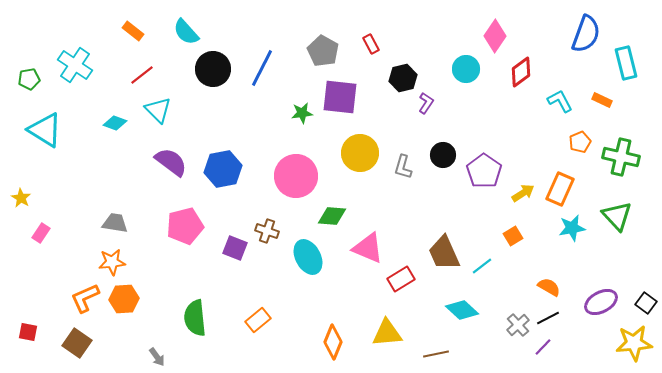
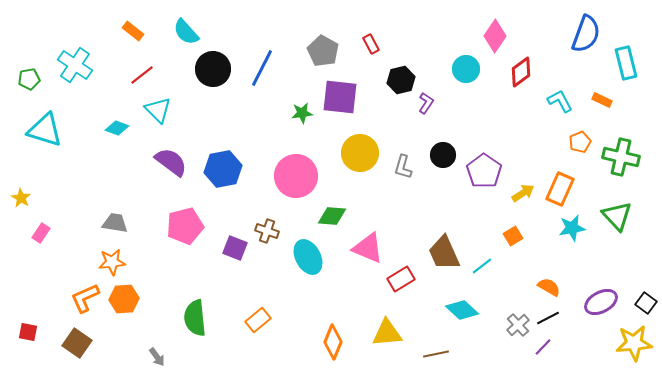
black hexagon at (403, 78): moved 2 px left, 2 px down
cyan diamond at (115, 123): moved 2 px right, 5 px down
cyan triangle at (45, 130): rotated 15 degrees counterclockwise
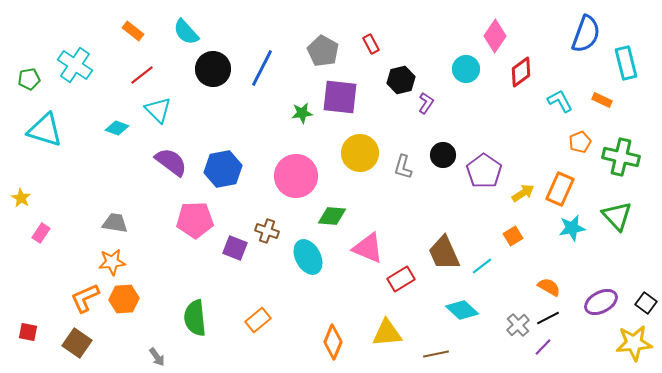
pink pentagon at (185, 226): moved 10 px right, 6 px up; rotated 12 degrees clockwise
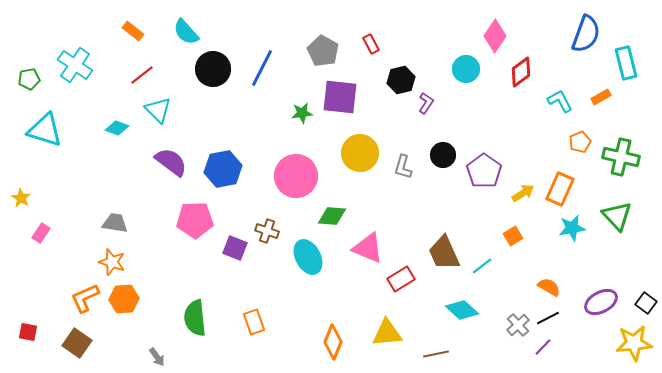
orange rectangle at (602, 100): moved 1 px left, 3 px up; rotated 54 degrees counterclockwise
orange star at (112, 262): rotated 24 degrees clockwise
orange rectangle at (258, 320): moved 4 px left, 2 px down; rotated 70 degrees counterclockwise
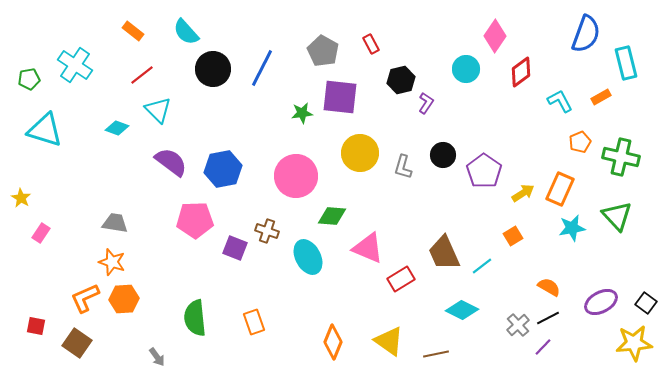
cyan diamond at (462, 310): rotated 16 degrees counterclockwise
red square at (28, 332): moved 8 px right, 6 px up
yellow triangle at (387, 333): moved 2 px right, 8 px down; rotated 40 degrees clockwise
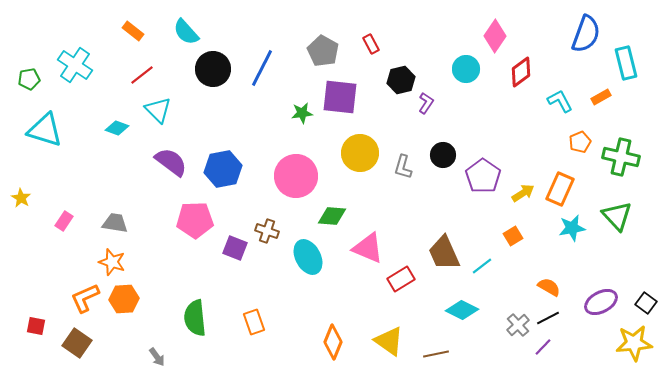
purple pentagon at (484, 171): moved 1 px left, 5 px down
pink rectangle at (41, 233): moved 23 px right, 12 px up
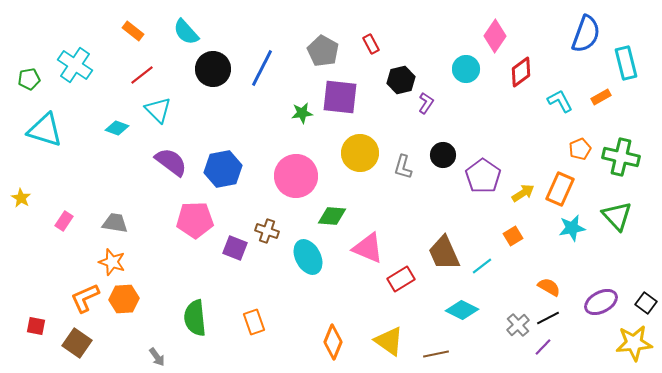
orange pentagon at (580, 142): moved 7 px down
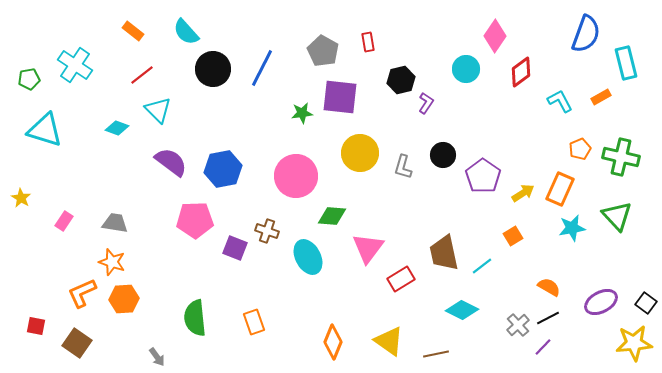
red rectangle at (371, 44): moved 3 px left, 2 px up; rotated 18 degrees clockwise
pink triangle at (368, 248): rotated 44 degrees clockwise
brown trapezoid at (444, 253): rotated 12 degrees clockwise
orange L-shape at (85, 298): moved 3 px left, 5 px up
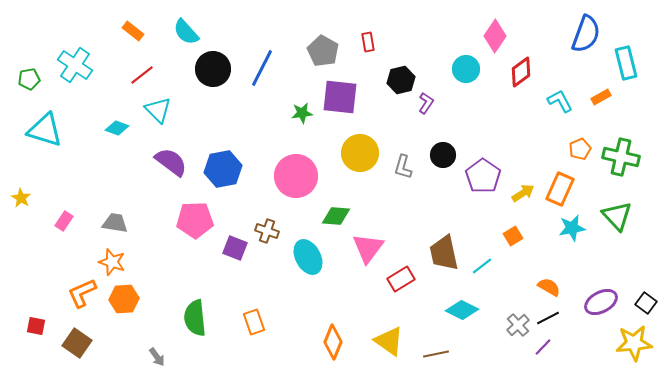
green diamond at (332, 216): moved 4 px right
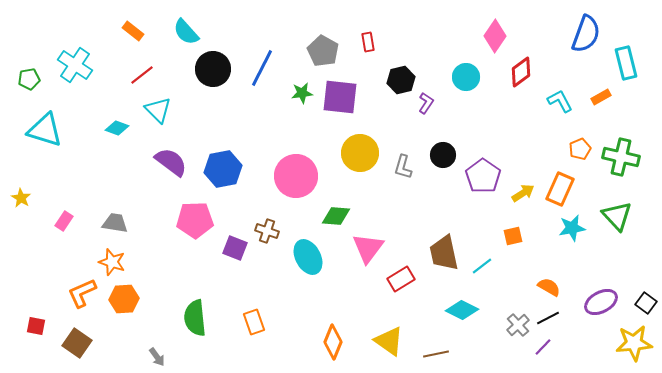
cyan circle at (466, 69): moved 8 px down
green star at (302, 113): moved 20 px up
orange square at (513, 236): rotated 18 degrees clockwise
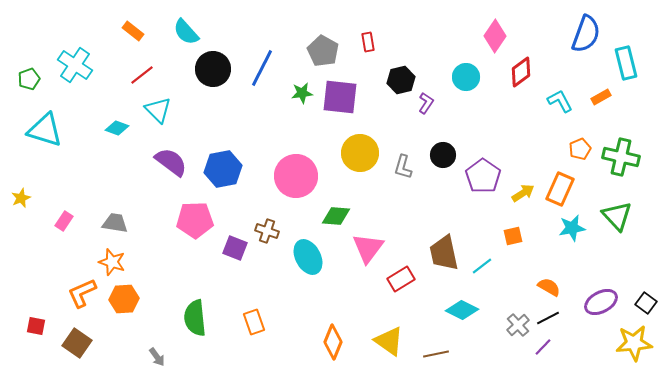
green pentagon at (29, 79): rotated 10 degrees counterclockwise
yellow star at (21, 198): rotated 18 degrees clockwise
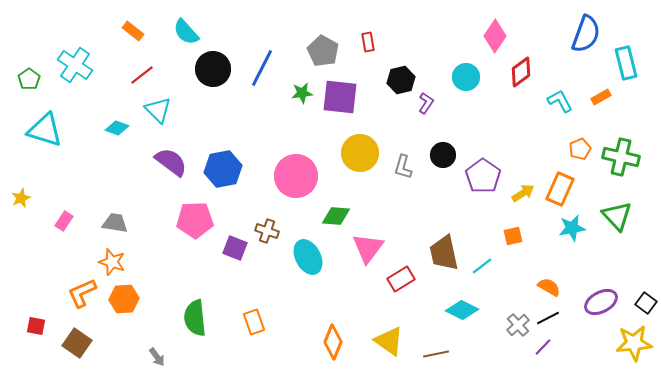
green pentagon at (29, 79): rotated 15 degrees counterclockwise
